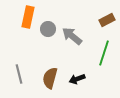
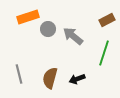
orange rectangle: rotated 60 degrees clockwise
gray arrow: moved 1 px right
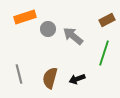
orange rectangle: moved 3 px left
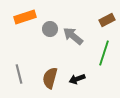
gray circle: moved 2 px right
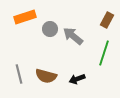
brown rectangle: rotated 35 degrees counterclockwise
brown semicircle: moved 4 px left, 2 px up; rotated 90 degrees counterclockwise
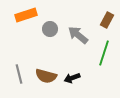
orange rectangle: moved 1 px right, 2 px up
gray arrow: moved 5 px right, 1 px up
black arrow: moved 5 px left, 1 px up
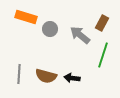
orange rectangle: moved 2 px down; rotated 35 degrees clockwise
brown rectangle: moved 5 px left, 3 px down
gray arrow: moved 2 px right
green line: moved 1 px left, 2 px down
gray line: rotated 18 degrees clockwise
black arrow: rotated 28 degrees clockwise
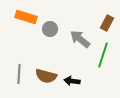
brown rectangle: moved 5 px right
gray arrow: moved 4 px down
black arrow: moved 3 px down
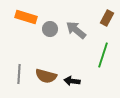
brown rectangle: moved 5 px up
gray arrow: moved 4 px left, 9 px up
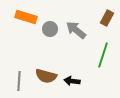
gray line: moved 7 px down
